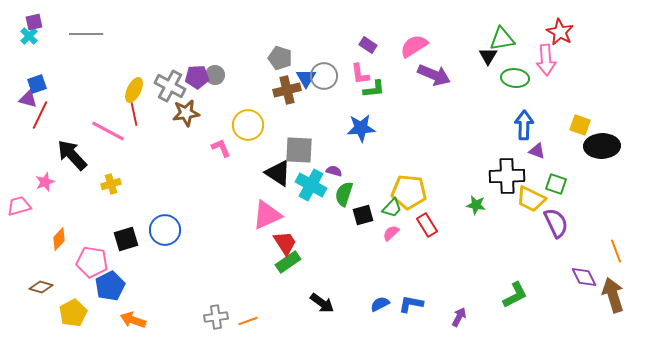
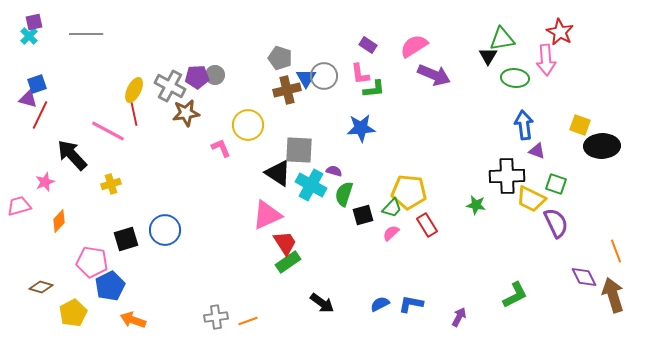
blue arrow at (524, 125): rotated 8 degrees counterclockwise
orange diamond at (59, 239): moved 18 px up
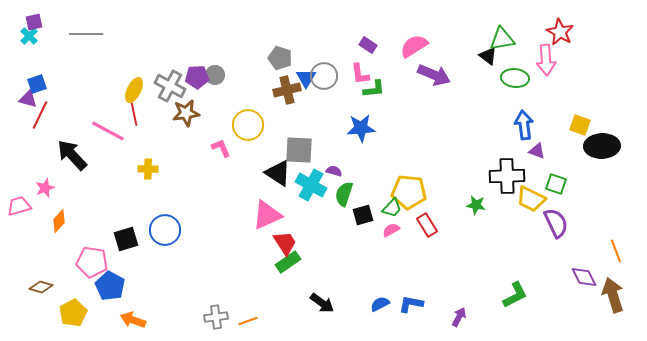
black triangle at (488, 56): rotated 24 degrees counterclockwise
pink star at (45, 182): moved 6 px down
yellow cross at (111, 184): moved 37 px right, 15 px up; rotated 18 degrees clockwise
pink semicircle at (391, 233): moved 3 px up; rotated 12 degrees clockwise
blue pentagon at (110, 286): rotated 16 degrees counterclockwise
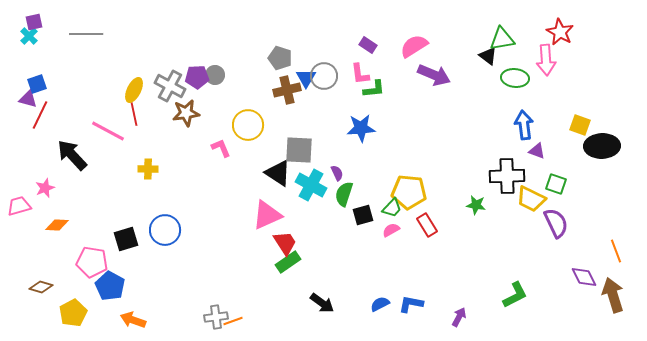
purple semicircle at (334, 171): moved 3 px right, 2 px down; rotated 49 degrees clockwise
orange diamond at (59, 221): moved 2 px left, 4 px down; rotated 50 degrees clockwise
orange line at (248, 321): moved 15 px left
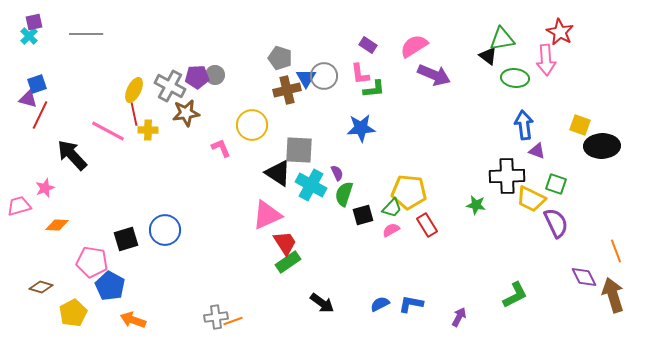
yellow circle at (248, 125): moved 4 px right
yellow cross at (148, 169): moved 39 px up
